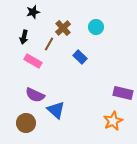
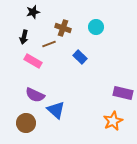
brown cross: rotated 28 degrees counterclockwise
brown line: rotated 40 degrees clockwise
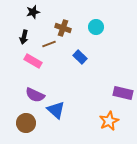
orange star: moved 4 px left
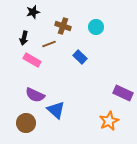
brown cross: moved 2 px up
black arrow: moved 1 px down
pink rectangle: moved 1 px left, 1 px up
purple rectangle: rotated 12 degrees clockwise
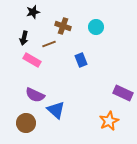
blue rectangle: moved 1 px right, 3 px down; rotated 24 degrees clockwise
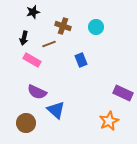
purple semicircle: moved 2 px right, 3 px up
